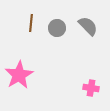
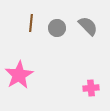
pink cross: rotated 14 degrees counterclockwise
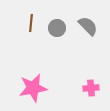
pink star: moved 14 px right, 13 px down; rotated 20 degrees clockwise
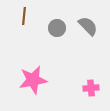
brown line: moved 7 px left, 7 px up
pink star: moved 8 px up
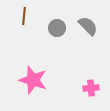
pink star: rotated 28 degrees clockwise
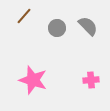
brown line: rotated 36 degrees clockwise
pink cross: moved 8 px up
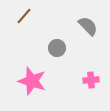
gray circle: moved 20 px down
pink star: moved 1 px left, 1 px down
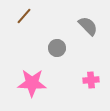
pink star: moved 2 px down; rotated 16 degrees counterclockwise
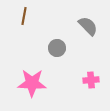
brown line: rotated 30 degrees counterclockwise
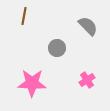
pink cross: moved 4 px left; rotated 28 degrees counterclockwise
